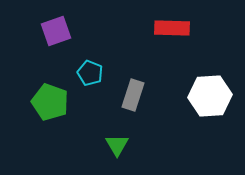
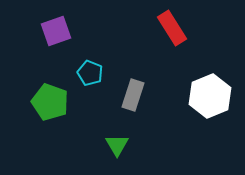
red rectangle: rotated 56 degrees clockwise
white hexagon: rotated 18 degrees counterclockwise
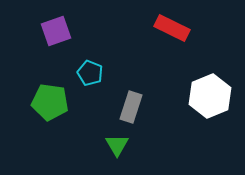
red rectangle: rotated 32 degrees counterclockwise
gray rectangle: moved 2 px left, 12 px down
green pentagon: rotated 12 degrees counterclockwise
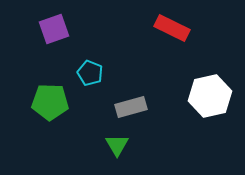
purple square: moved 2 px left, 2 px up
white hexagon: rotated 9 degrees clockwise
green pentagon: rotated 6 degrees counterclockwise
gray rectangle: rotated 56 degrees clockwise
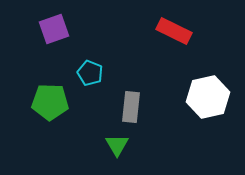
red rectangle: moved 2 px right, 3 px down
white hexagon: moved 2 px left, 1 px down
gray rectangle: rotated 68 degrees counterclockwise
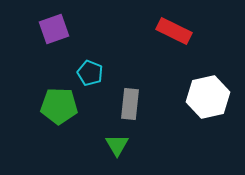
green pentagon: moved 9 px right, 4 px down
gray rectangle: moved 1 px left, 3 px up
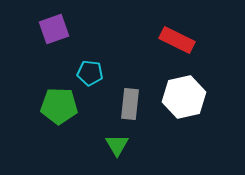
red rectangle: moved 3 px right, 9 px down
cyan pentagon: rotated 15 degrees counterclockwise
white hexagon: moved 24 px left
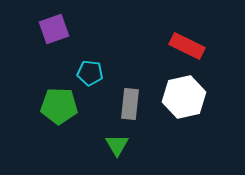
red rectangle: moved 10 px right, 6 px down
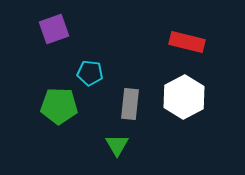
red rectangle: moved 4 px up; rotated 12 degrees counterclockwise
white hexagon: rotated 15 degrees counterclockwise
